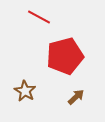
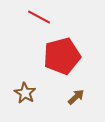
red pentagon: moved 3 px left
brown star: moved 2 px down
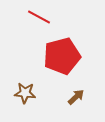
brown star: rotated 25 degrees counterclockwise
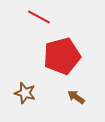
brown star: rotated 10 degrees clockwise
brown arrow: rotated 102 degrees counterclockwise
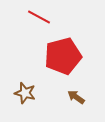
red pentagon: moved 1 px right
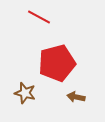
red pentagon: moved 6 px left, 7 px down
brown arrow: rotated 24 degrees counterclockwise
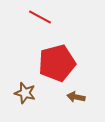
red line: moved 1 px right
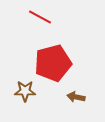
red pentagon: moved 4 px left
brown star: moved 2 px up; rotated 15 degrees counterclockwise
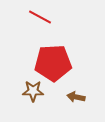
red pentagon: rotated 12 degrees clockwise
brown star: moved 8 px right
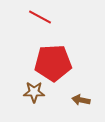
brown star: moved 1 px right, 1 px down
brown arrow: moved 5 px right, 3 px down
